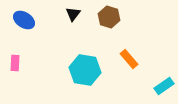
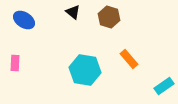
black triangle: moved 2 px up; rotated 28 degrees counterclockwise
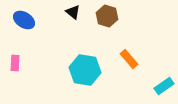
brown hexagon: moved 2 px left, 1 px up
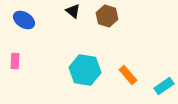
black triangle: moved 1 px up
orange rectangle: moved 1 px left, 16 px down
pink rectangle: moved 2 px up
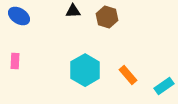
black triangle: rotated 42 degrees counterclockwise
brown hexagon: moved 1 px down
blue ellipse: moved 5 px left, 4 px up
cyan hexagon: rotated 20 degrees clockwise
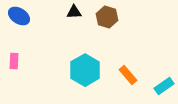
black triangle: moved 1 px right, 1 px down
pink rectangle: moved 1 px left
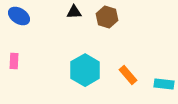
cyan rectangle: moved 2 px up; rotated 42 degrees clockwise
